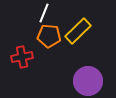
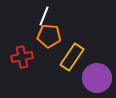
white line: moved 3 px down
yellow rectangle: moved 6 px left, 26 px down; rotated 12 degrees counterclockwise
purple circle: moved 9 px right, 3 px up
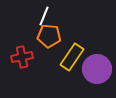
purple circle: moved 9 px up
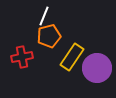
orange pentagon: rotated 20 degrees counterclockwise
purple circle: moved 1 px up
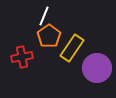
orange pentagon: rotated 20 degrees counterclockwise
yellow rectangle: moved 9 px up
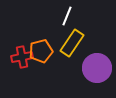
white line: moved 23 px right
orange pentagon: moved 8 px left, 15 px down; rotated 20 degrees clockwise
yellow rectangle: moved 5 px up
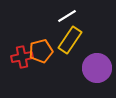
white line: rotated 36 degrees clockwise
yellow rectangle: moved 2 px left, 3 px up
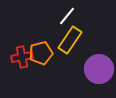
white line: rotated 18 degrees counterclockwise
orange pentagon: moved 2 px down
purple circle: moved 2 px right, 1 px down
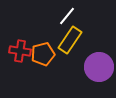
orange pentagon: moved 2 px right, 1 px down
red cross: moved 2 px left, 6 px up; rotated 20 degrees clockwise
purple circle: moved 2 px up
